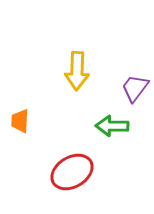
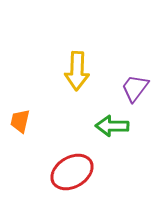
orange trapezoid: rotated 10 degrees clockwise
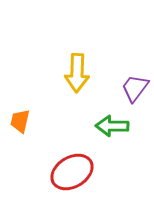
yellow arrow: moved 2 px down
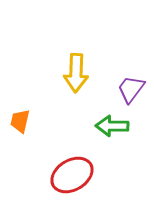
yellow arrow: moved 1 px left
purple trapezoid: moved 4 px left, 1 px down
red ellipse: moved 3 px down
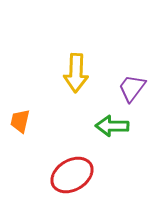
purple trapezoid: moved 1 px right, 1 px up
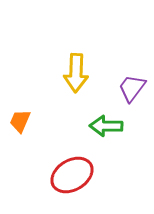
orange trapezoid: rotated 10 degrees clockwise
green arrow: moved 6 px left
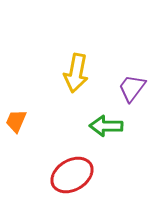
yellow arrow: rotated 9 degrees clockwise
orange trapezoid: moved 4 px left
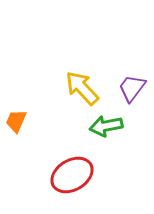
yellow arrow: moved 6 px right, 15 px down; rotated 126 degrees clockwise
green arrow: rotated 12 degrees counterclockwise
